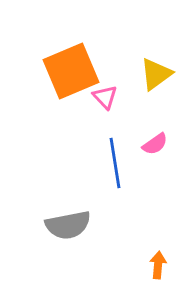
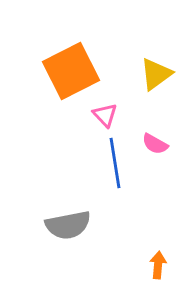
orange square: rotated 4 degrees counterclockwise
pink triangle: moved 18 px down
pink semicircle: rotated 64 degrees clockwise
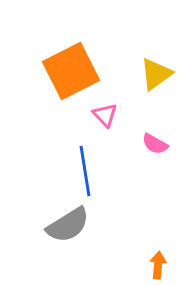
blue line: moved 30 px left, 8 px down
gray semicircle: rotated 21 degrees counterclockwise
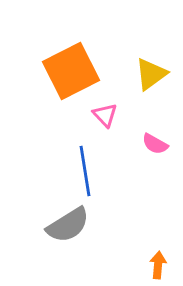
yellow triangle: moved 5 px left
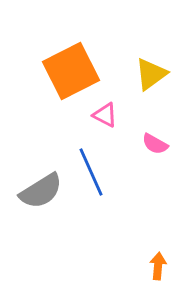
pink triangle: rotated 20 degrees counterclockwise
blue line: moved 6 px right, 1 px down; rotated 15 degrees counterclockwise
gray semicircle: moved 27 px left, 34 px up
orange arrow: moved 1 px down
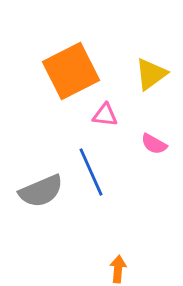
pink triangle: rotated 20 degrees counterclockwise
pink semicircle: moved 1 px left
gray semicircle: rotated 9 degrees clockwise
orange arrow: moved 40 px left, 3 px down
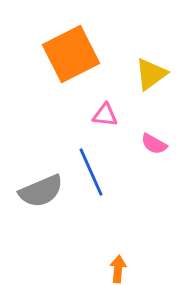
orange square: moved 17 px up
